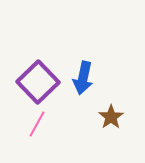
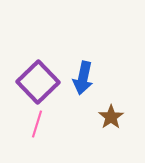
pink line: rotated 12 degrees counterclockwise
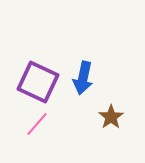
purple square: rotated 21 degrees counterclockwise
pink line: rotated 24 degrees clockwise
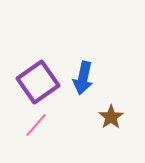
purple square: rotated 30 degrees clockwise
pink line: moved 1 px left, 1 px down
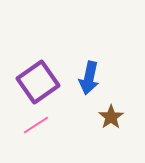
blue arrow: moved 6 px right
pink line: rotated 16 degrees clockwise
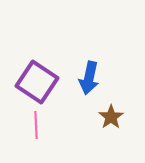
purple square: moved 1 px left; rotated 21 degrees counterclockwise
pink line: rotated 60 degrees counterclockwise
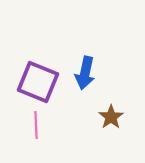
blue arrow: moved 4 px left, 5 px up
purple square: moved 1 px right; rotated 12 degrees counterclockwise
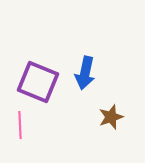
brown star: rotated 15 degrees clockwise
pink line: moved 16 px left
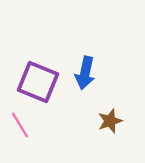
brown star: moved 1 px left, 4 px down
pink line: rotated 28 degrees counterclockwise
